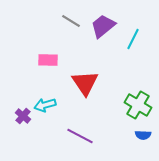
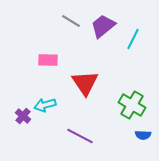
green cross: moved 6 px left
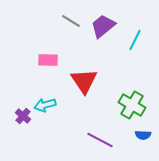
cyan line: moved 2 px right, 1 px down
red triangle: moved 1 px left, 2 px up
purple line: moved 20 px right, 4 px down
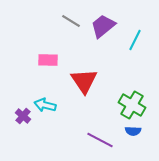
cyan arrow: rotated 30 degrees clockwise
blue semicircle: moved 10 px left, 4 px up
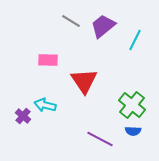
green cross: rotated 8 degrees clockwise
purple line: moved 1 px up
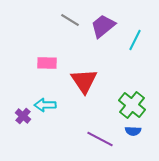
gray line: moved 1 px left, 1 px up
pink rectangle: moved 1 px left, 3 px down
cyan arrow: rotated 15 degrees counterclockwise
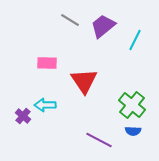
purple line: moved 1 px left, 1 px down
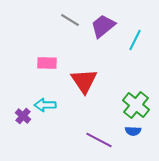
green cross: moved 4 px right
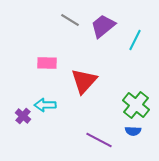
red triangle: rotated 16 degrees clockwise
